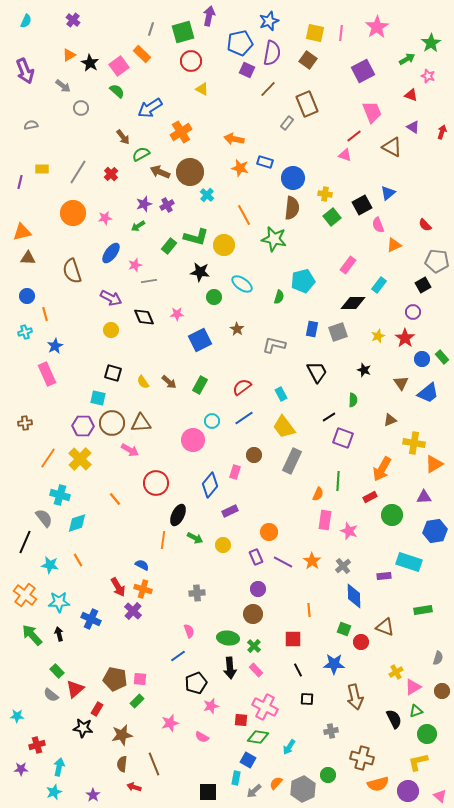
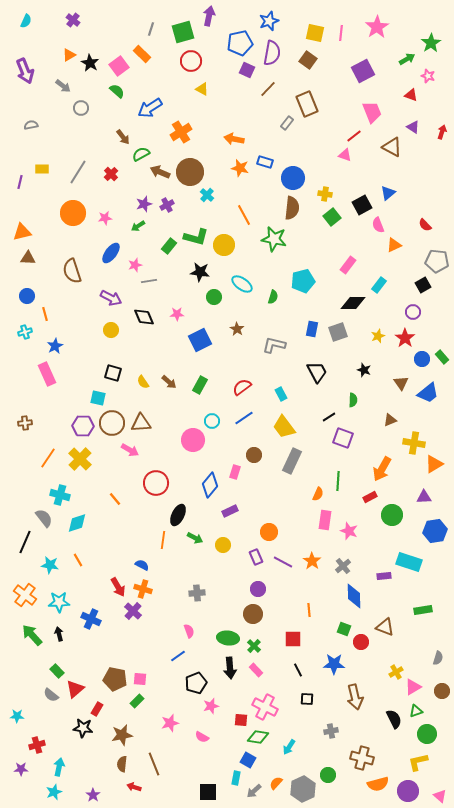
green semicircle at (279, 297): moved 6 px left
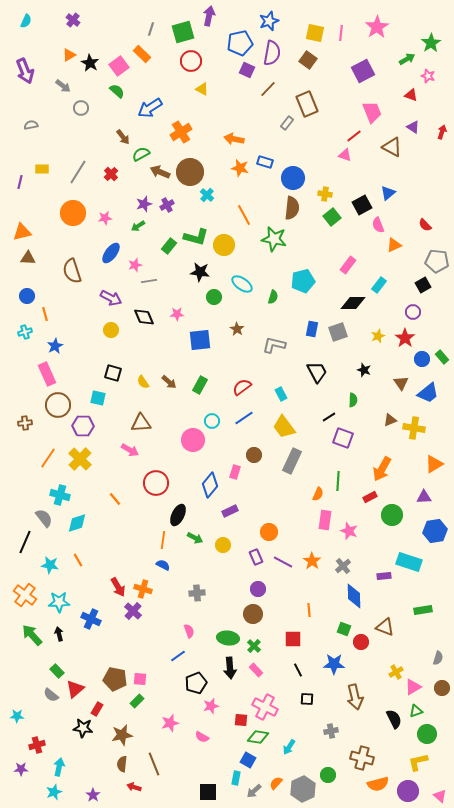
blue square at (200, 340): rotated 20 degrees clockwise
brown circle at (112, 423): moved 54 px left, 18 px up
yellow cross at (414, 443): moved 15 px up
blue semicircle at (142, 565): moved 21 px right
brown circle at (442, 691): moved 3 px up
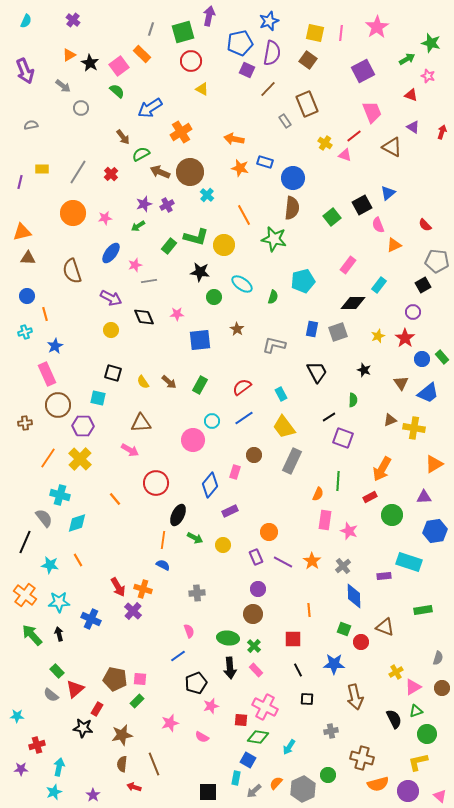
green star at (431, 43): rotated 24 degrees counterclockwise
gray rectangle at (287, 123): moved 2 px left, 2 px up; rotated 72 degrees counterclockwise
yellow cross at (325, 194): moved 51 px up; rotated 24 degrees clockwise
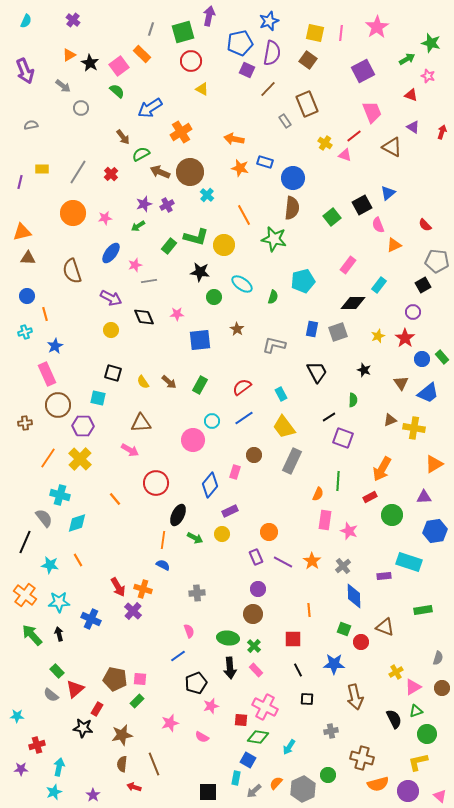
yellow circle at (223, 545): moved 1 px left, 11 px up
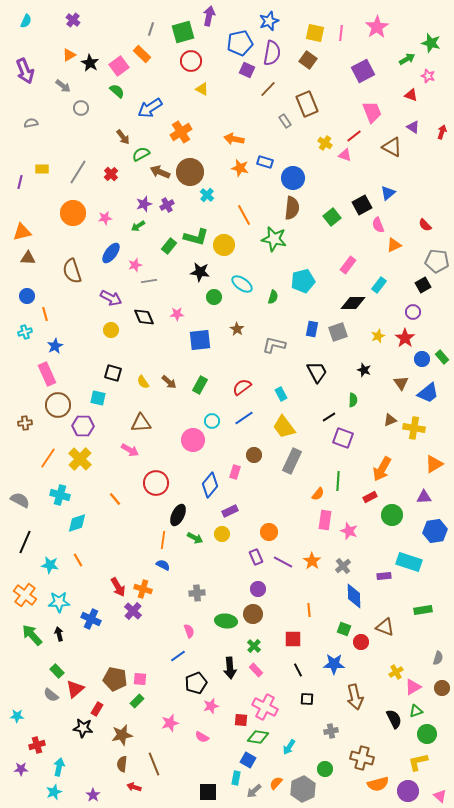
gray semicircle at (31, 125): moved 2 px up
orange semicircle at (318, 494): rotated 16 degrees clockwise
gray semicircle at (44, 518): moved 24 px left, 18 px up; rotated 24 degrees counterclockwise
green ellipse at (228, 638): moved 2 px left, 17 px up
green circle at (328, 775): moved 3 px left, 6 px up
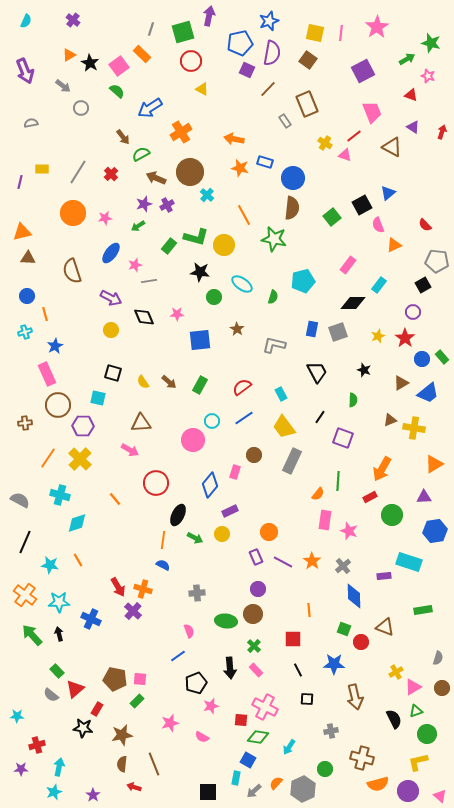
brown arrow at (160, 172): moved 4 px left, 6 px down
brown triangle at (401, 383): rotated 35 degrees clockwise
black line at (329, 417): moved 9 px left; rotated 24 degrees counterclockwise
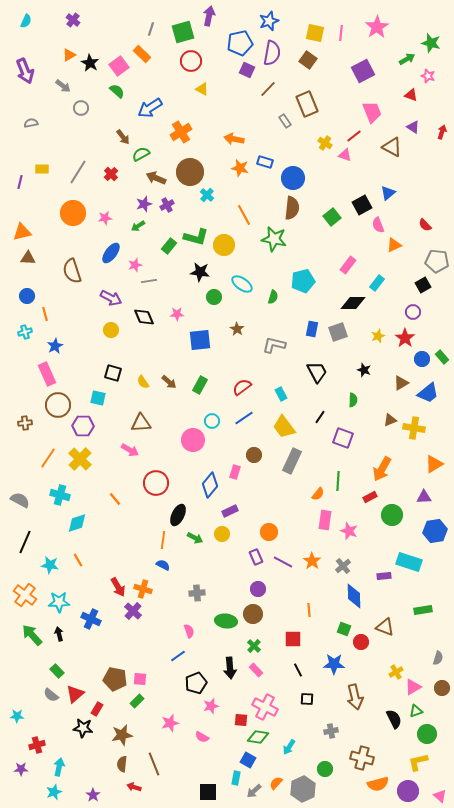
cyan rectangle at (379, 285): moved 2 px left, 2 px up
red triangle at (75, 689): moved 5 px down
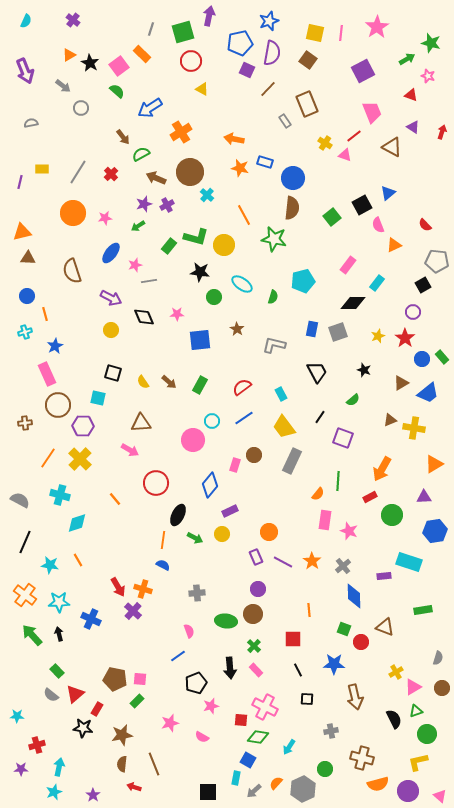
green semicircle at (353, 400): rotated 48 degrees clockwise
pink rectangle at (235, 472): moved 7 px up
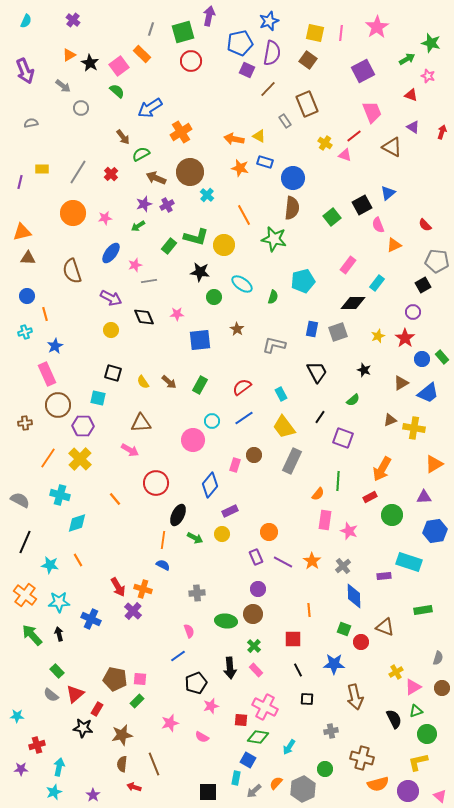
yellow triangle at (202, 89): moved 57 px right, 47 px down
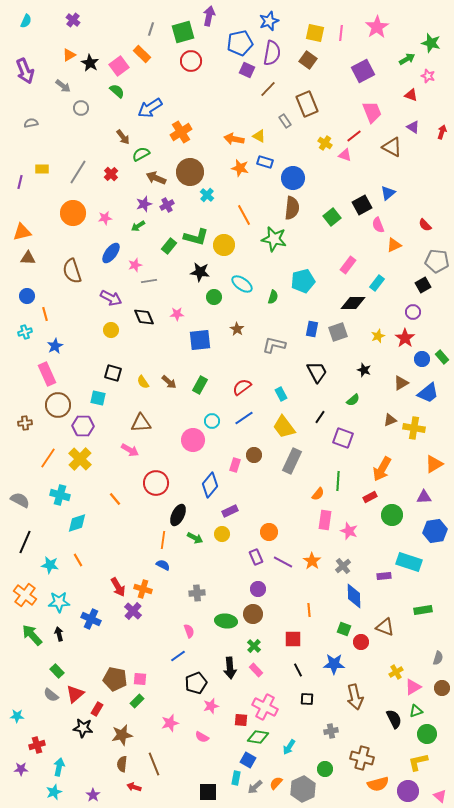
gray arrow at (254, 791): moved 1 px right, 4 px up
